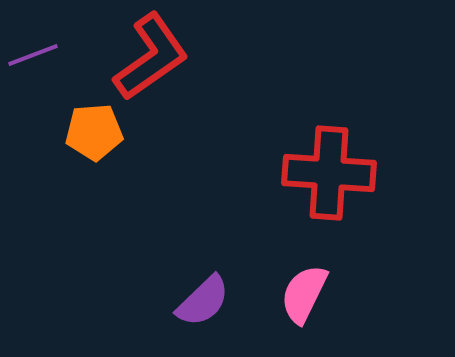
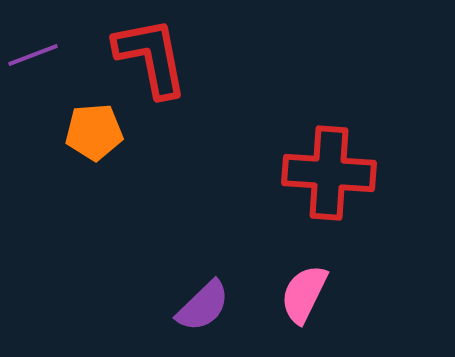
red L-shape: rotated 66 degrees counterclockwise
purple semicircle: moved 5 px down
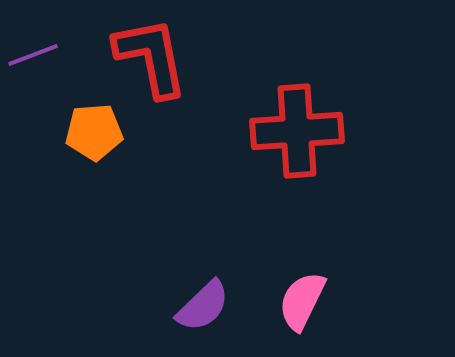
red cross: moved 32 px left, 42 px up; rotated 8 degrees counterclockwise
pink semicircle: moved 2 px left, 7 px down
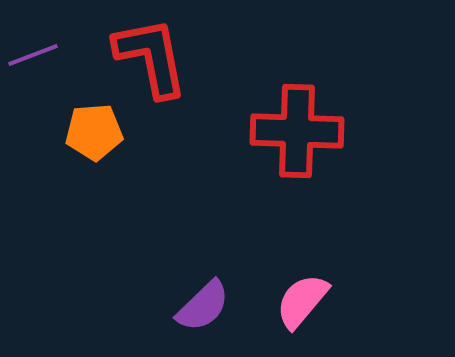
red cross: rotated 6 degrees clockwise
pink semicircle: rotated 14 degrees clockwise
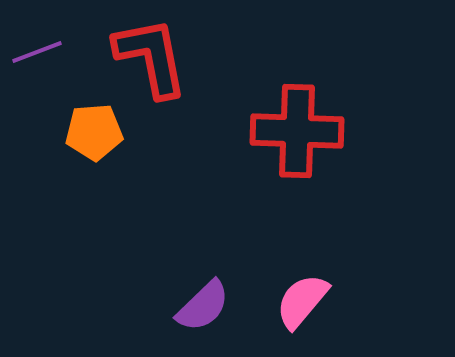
purple line: moved 4 px right, 3 px up
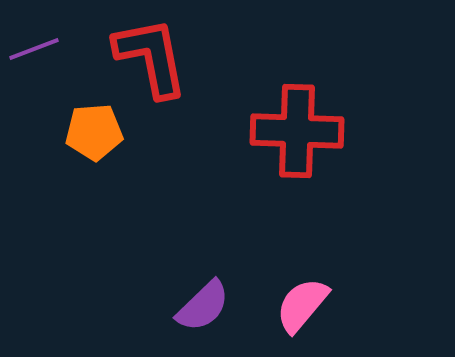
purple line: moved 3 px left, 3 px up
pink semicircle: moved 4 px down
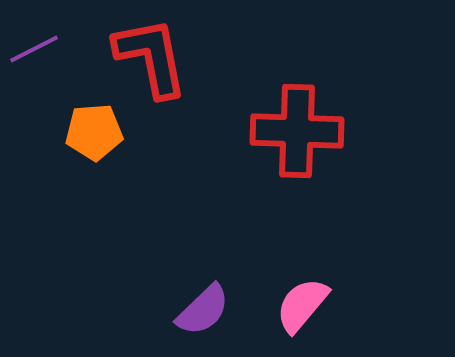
purple line: rotated 6 degrees counterclockwise
purple semicircle: moved 4 px down
